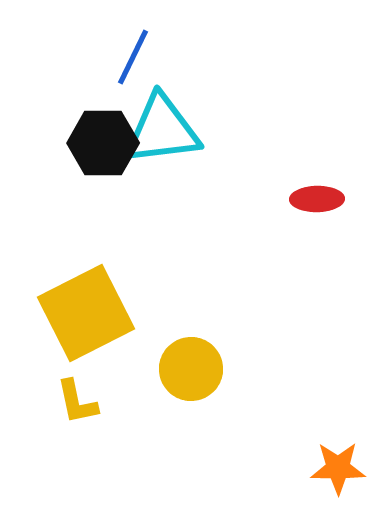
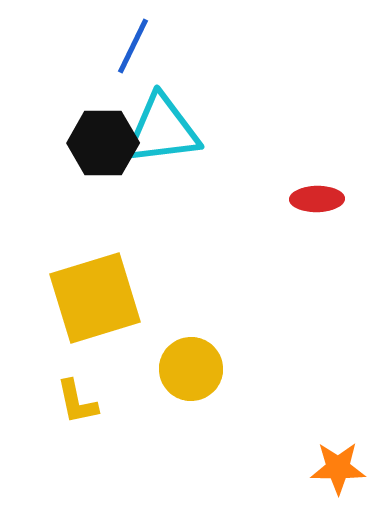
blue line: moved 11 px up
yellow square: moved 9 px right, 15 px up; rotated 10 degrees clockwise
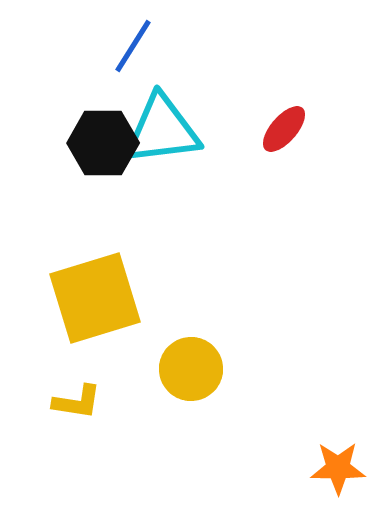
blue line: rotated 6 degrees clockwise
red ellipse: moved 33 px left, 70 px up; rotated 48 degrees counterclockwise
yellow L-shape: rotated 69 degrees counterclockwise
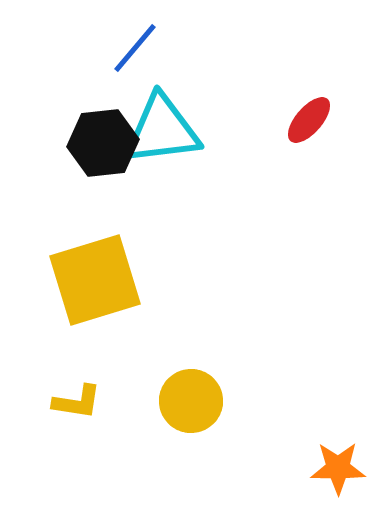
blue line: moved 2 px right, 2 px down; rotated 8 degrees clockwise
red ellipse: moved 25 px right, 9 px up
black hexagon: rotated 6 degrees counterclockwise
yellow square: moved 18 px up
yellow circle: moved 32 px down
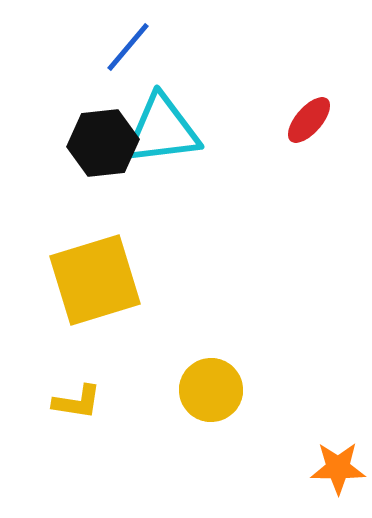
blue line: moved 7 px left, 1 px up
yellow circle: moved 20 px right, 11 px up
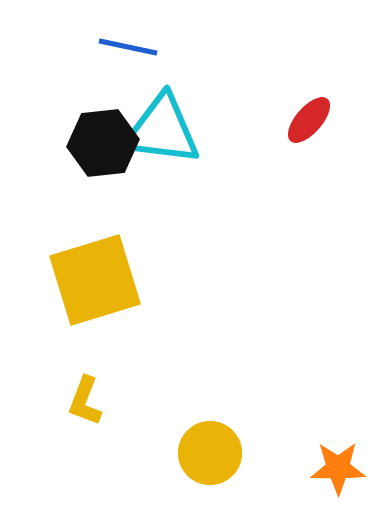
blue line: rotated 62 degrees clockwise
cyan triangle: rotated 14 degrees clockwise
yellow circle: moved 1 px left, 63 px down
yellow L-shape: moved 8 px right, 1 px up; rotated 102 degrees clockwise
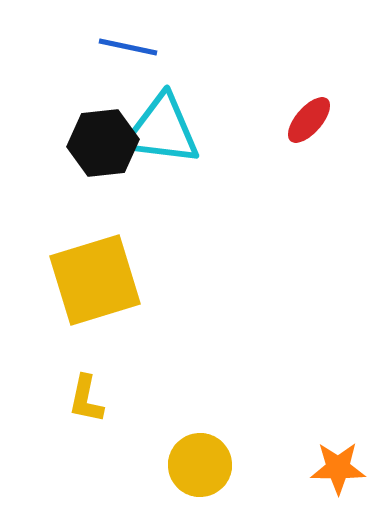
yellow L-shape: moved 1 px right, 2 px up; rotated 9 degrees counterclockwise
yellow circle: moved 10 px left, 12 px down
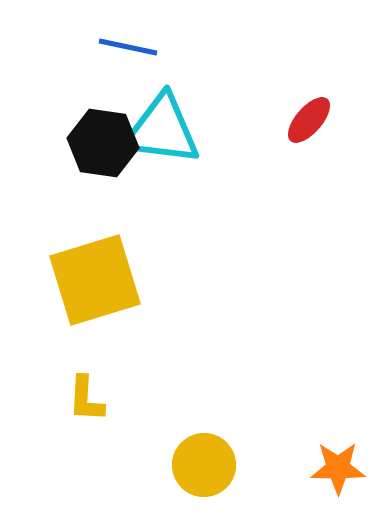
black hexagon: rotated 14 degrees clockwise
yellow L-shape: rotated 9 degrees counterclockwise
yellow circle: moved 4 px right
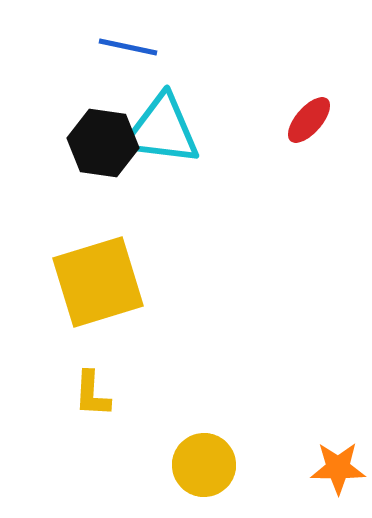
yellow square: moved 3 px right, 2 px down
yellow L-shape: moved 6 px right, 5 px up
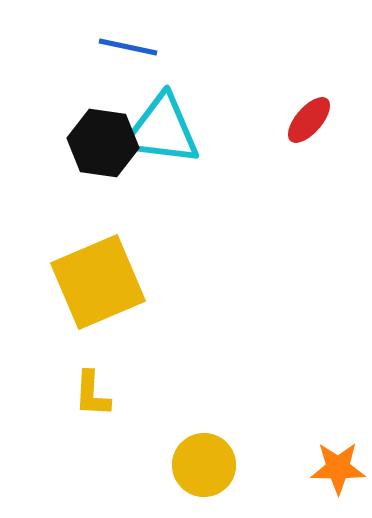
yellow square: rotated 6 degrees counterclockwise
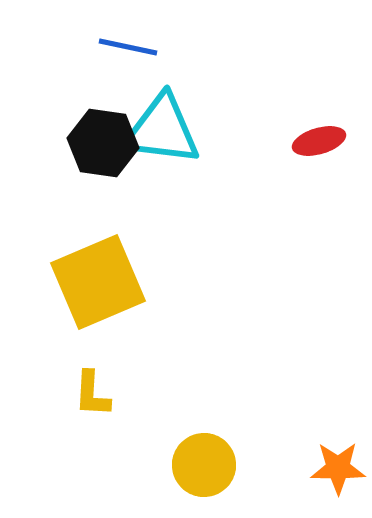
red ellipse: moved 10 px right, 21 px down; rotated 33 degrees clockwise
